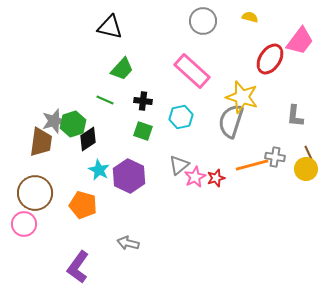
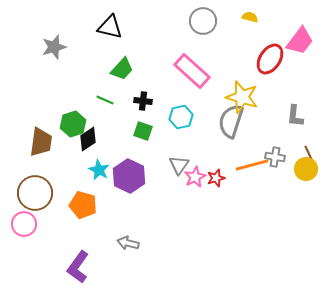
gray star: moved 74 px up
gray triangle: rotated 15 degrees counterclockwise
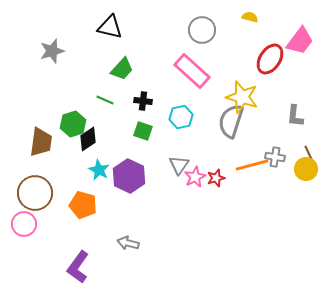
gray circle: moved 1 px left, 9 px down
gray star: moved 2 px left, 4 px down
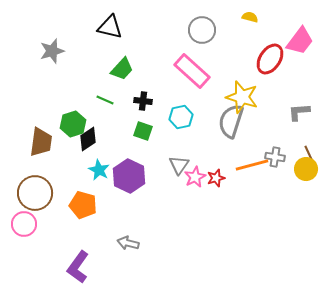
gray L-shape: moved 4 px right, 4 px up; rotated 80 degrees clockwise
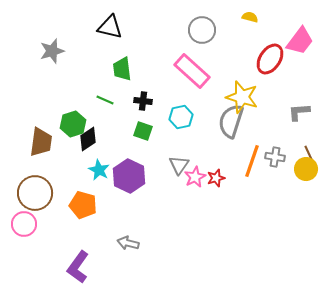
green trapezoid: rotated 130 degrees clockwise
orange line: moved 4 px up; rotated 56 degrees counterclockwise
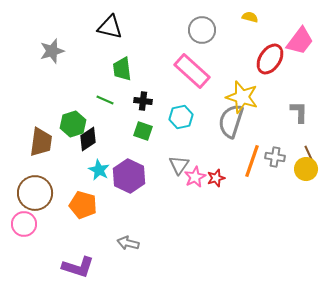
gray L-shape: rotated 95 degrees clockwise
purple L-shape: rotated 108 degrees counterclockwise
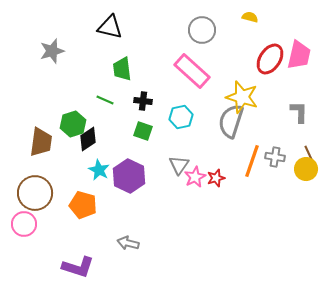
pink trapezoid: moved 1 px left, 14 px down; rotated 24 degrees counterclockwise
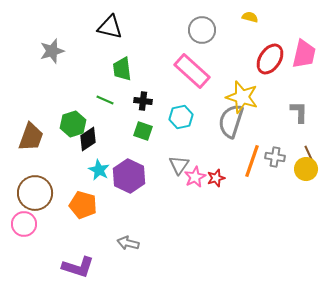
pink trapezoid: moved 5 px right, 1 px up
brown trapezoid: moved 10 px left, 5 px up; rotated 12 degrees clockwise
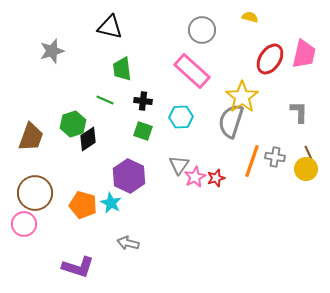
yellow star: rotated 20 degrees clockwise
cyan hexagon: rotated 10 degrees clockwise
cyan star: moved 12 px right, 33 px down
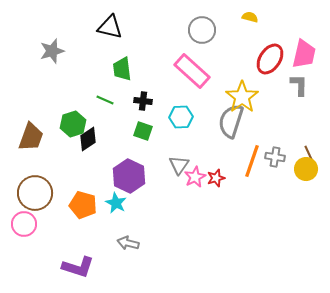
gray L-shape: moved 27 px up
cyan star: moved 5 px right
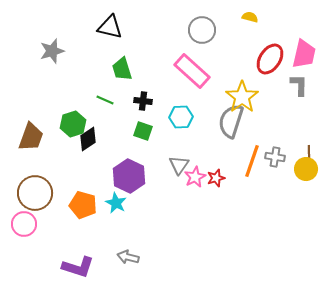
green trapezoid: rotated 10 degrees counterclockwise
brown line: rotated 24 degrees clockwise
gray arrow: moved 14 px down
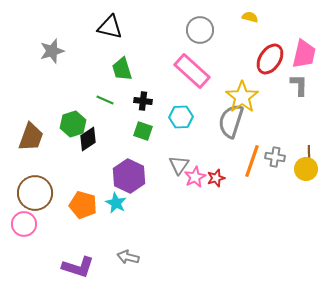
gray circle: moved 2 px left
